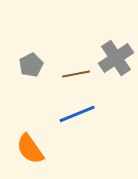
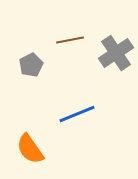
gray cross: moved 5 px up
brown line: moved 6 px left, 34 px up
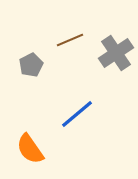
brown line: rotated 12 degrees counterclockwise
blue line: rotated 18 degrees counterclockwise
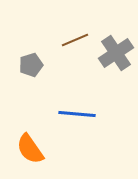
brown line: moved 5 px right
gray pentagon: rotated 10 degrees clockwise
blue line: rotated 45 degrees clockwise
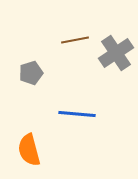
brown line: rotated 12 degrees clockwise
gray pentagon: moved 8 px down
orange semicircle: moved 1 px left, 1 px down; rotated 20 degrees clockwise
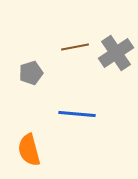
brown line: moved 7 px down
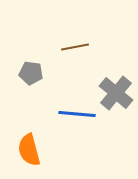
gray cross: moved 40 px down; rotated 16 degrees counterclockwise
gray pentagon: rotated 25 degrees clockwise
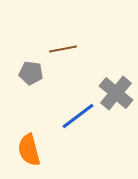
brown line: moved 12 px left, 2 px down
blue line: moved 1 px right, 2 px down; rotated 42 degrees counterclockwise
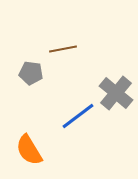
orange semicircle: rotated 16 degrees counterclockwise
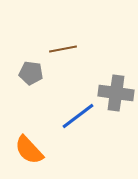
gray cross: rotated 32 degrees counterclockwise
orange semicircle: rotated 12 degrees counterclockwise
